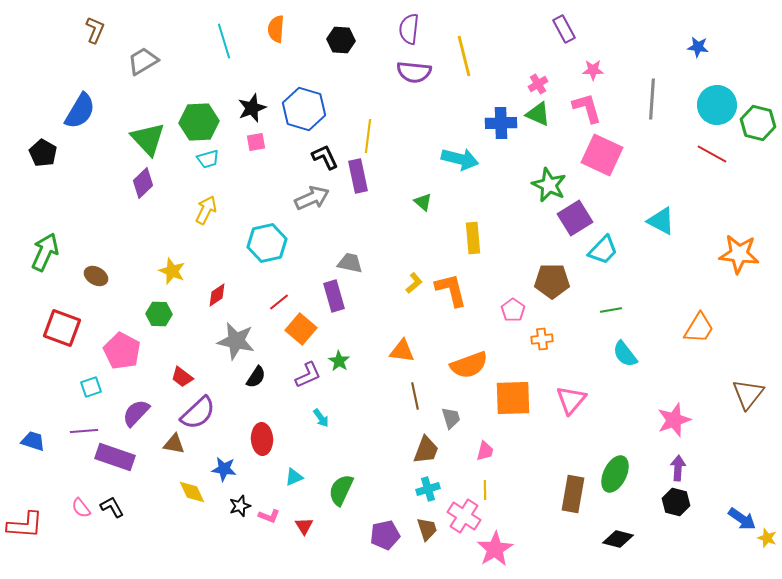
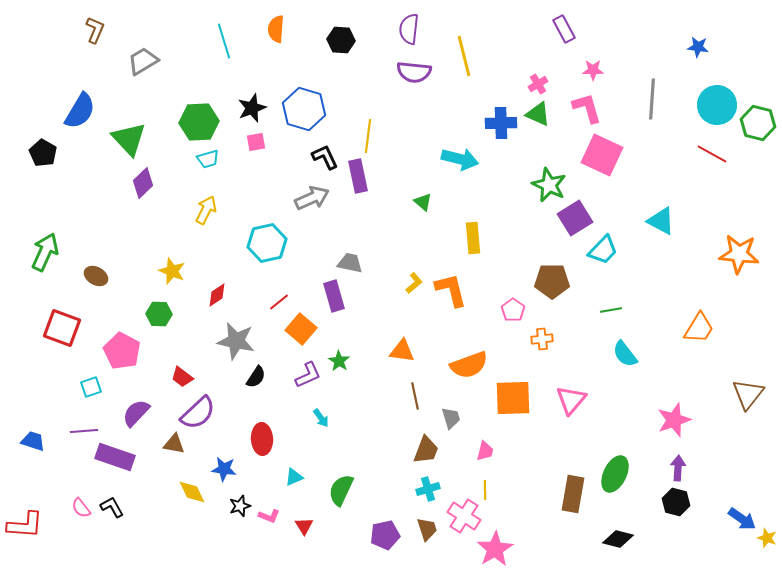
green triangle at (148, 139): moved 19 px left
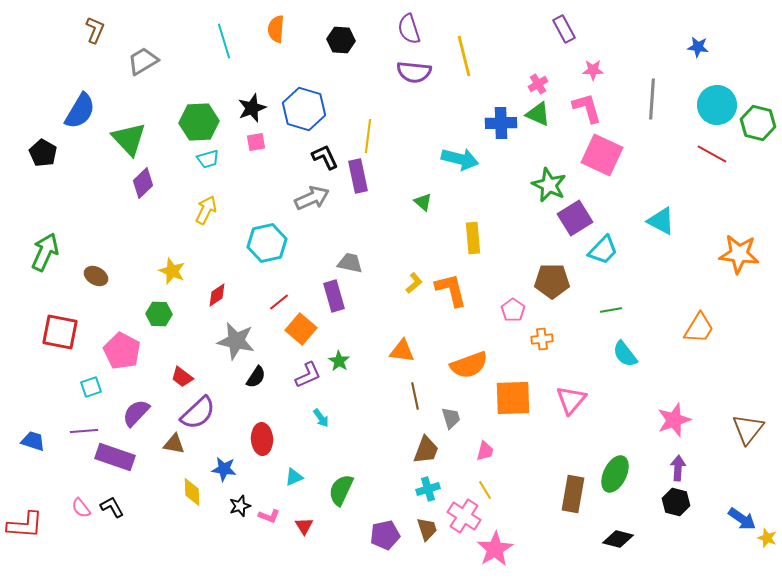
purple semicircle at (409, 29): rotated 24 degrees counterclockwise
red square at (62, 328): moved 2 px left, 4 px down; rotated 9 degrees counterclockwise
brown triangle at (748, 394): moved 35 px down
yellow line at (485, 490): rotated 30 degrees counterclockwise
yellow diamond at (192, 492): rotated 24 degrees clockwise
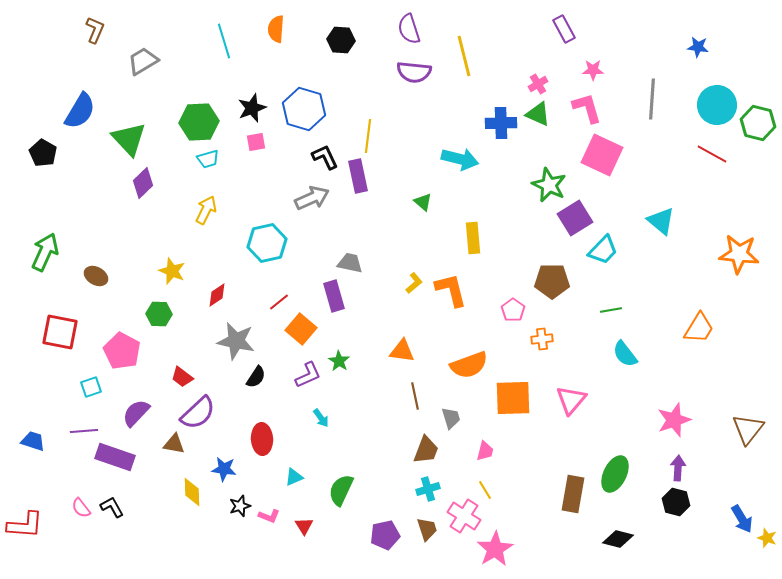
cyan triangle at (661, 221): rotated 12 degrees clockwise
blue arrow at (742, 519): rotated 24 degrees clockwise
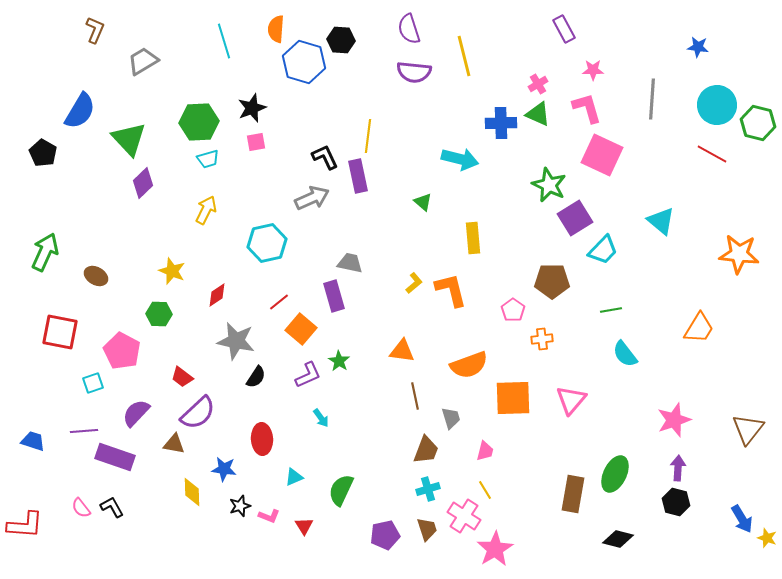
blue hexagon at (304, 109): moved 47 px up
cyan square at (91, 387): moved 2 px right, 4 px up
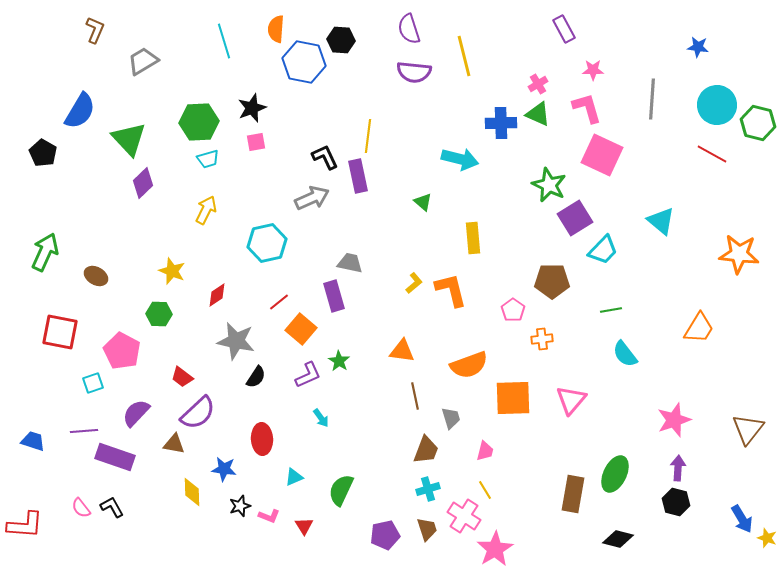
blue hexagon at (304, 62): rotated 6 degrees counterclockwise
